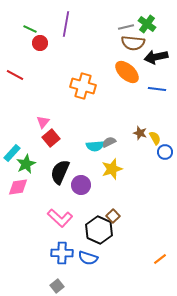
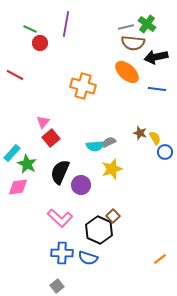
green star: moved 1 px right; rotated 18 degrees counterclockwise
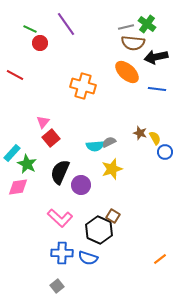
purple line: rotated 45 degrees counterclockwise
brown square: rotated 16 degrees counterclockwise
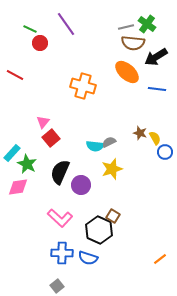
black arrow: rotated 20 degrees counterclockwise
cyan semicircle: rotated 12 degrees clockwise
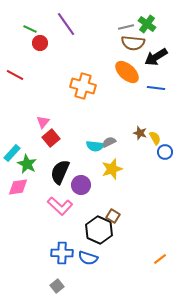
blue line: moved 1 px left, 1 px up
pink L-shape: moved 12 px up
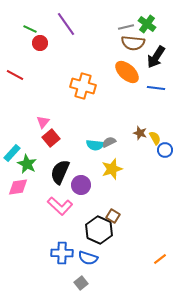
black arrow: rotated 25 degrees counterclockwise
cyan semicircle: moved 1 px up
blue circle: moved 2 px up
gray square: moved 24 px right, 3 px up
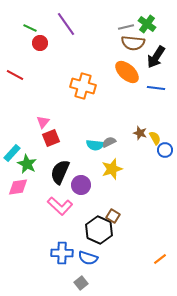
green line: moved 1 px up
red square: rotated 18 degrees clockwise
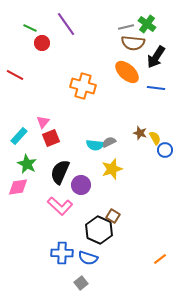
red circle: moved 2 px right
cyan rectangle: moved 7 px right, 17 px up
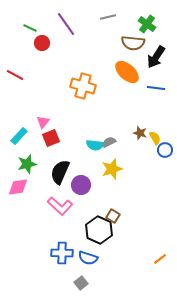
gray line: moved 18 px left, 10 px up
green star: rotated 30 degrees clockwise
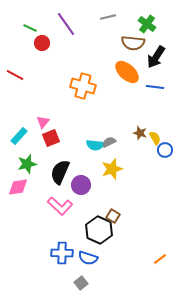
blue line: moved 1 px left, 1 px up
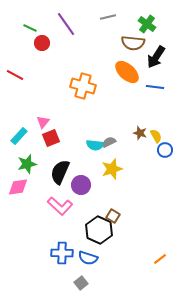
yellow semicircle: moved 1 px right, 2 px up
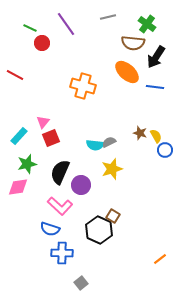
blue semicircle: moved 38 px left, 29 px up
